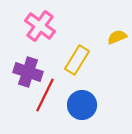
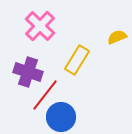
pink cross: rotated 8 degrees clockwise
red line: rotated 12 degrees clockwise
blue circle: moved 21 px left, 12 px down
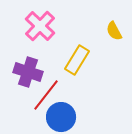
yellow semicircle: moved 3 px left, 6 px up; rotated 96 degrees counterclockwise
red line: moved 1 px right
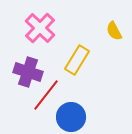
pink cross: moved 2 px down
blue circle: moved 10 px right
